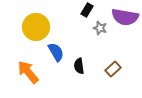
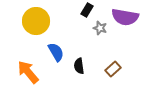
yellow circle: moved 6 px up
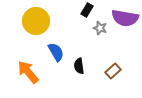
purple semicircle: moved 1 px down
brown rectangle: moved 2 px down
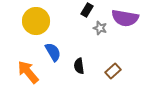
blue semicircle: moved 3 px left
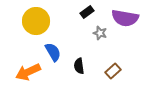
black rectangle: moved 2 px down; rotated 24 degrees clockwise
gray star: moved 5 px down
orange arrow: rotated 75 degrees counterclockwise
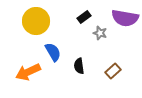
black rectangle: moved 3 px left, 5 px down
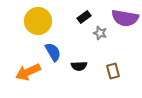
yellow circle: moved 2 px right
black semicircle: rotated 84 degrees counterclockwise
brown rectangle: rotated 63 degrees counterclockwise
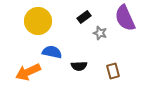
purple semicircle: rotated 56 degrees clockwise
blue semicircle: moved 1 px left; rotated 48 degrees counterclockwise
